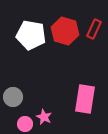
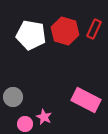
pink rectangle: moved 1 px right, 1 px down; rotated 72 degrees counterclockwise
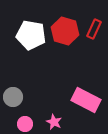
pink star: moved 10 px right, 5 px down
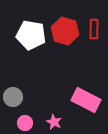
red rectangle: rotated 24 degrees counterclockwise
pink circle: moved 1 px up
